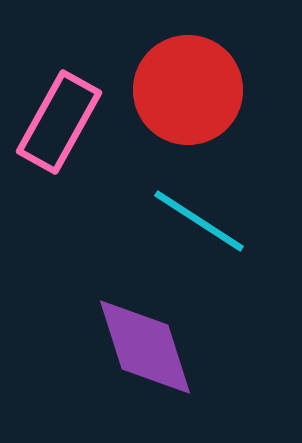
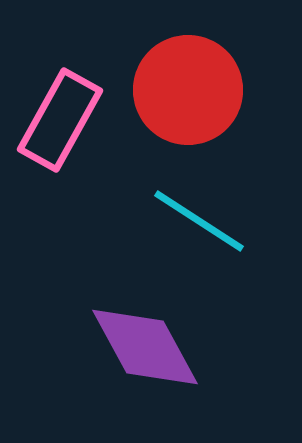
pink rectangle: moved 1 px right, 2 px up
purple diamond: rotated 11 degrees counterclockwise
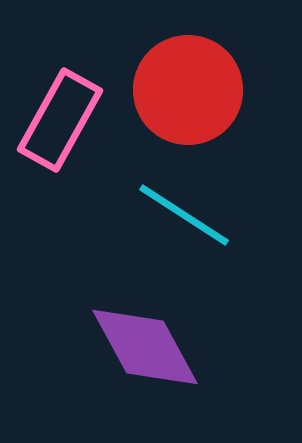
cyan line: moved 15 px left, 6 px up
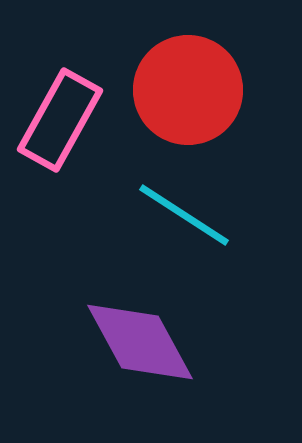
purple diamond: moved 5 px left, 5 px up
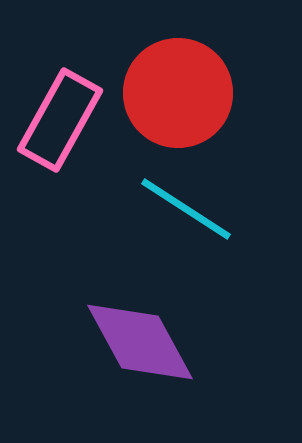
red circle: moved 10 px left, 3 px down
cyan line: moved 2 px right, 6 px up
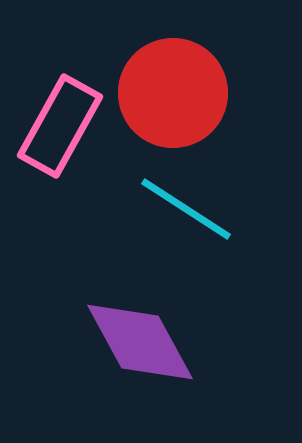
red circle: moved 5 px left
pink rectangle: moved 6 px down
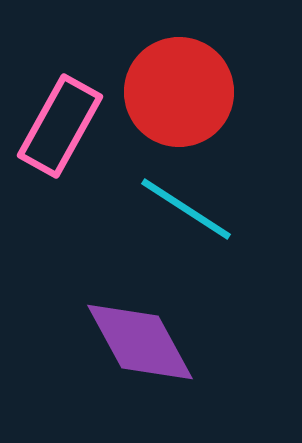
red circle: moved 6 px right, 1 px up
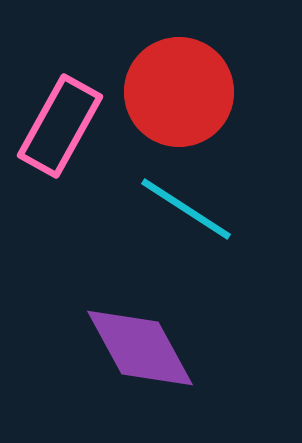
purple diamond: moved 6 px down
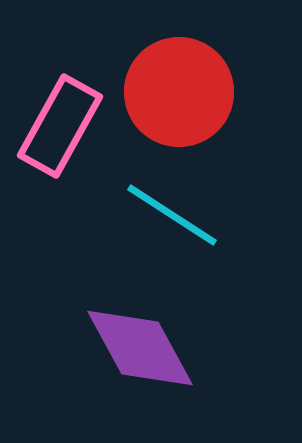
cyan line: moved 14 px left, 6 px down
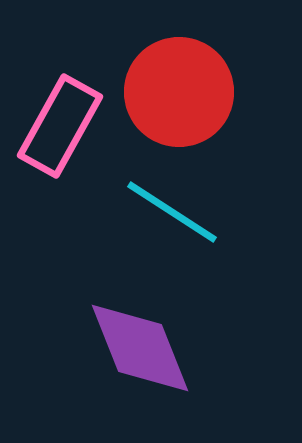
cyan line: moved 3 px up
purple diamond: rotated 7 degrees clockwise
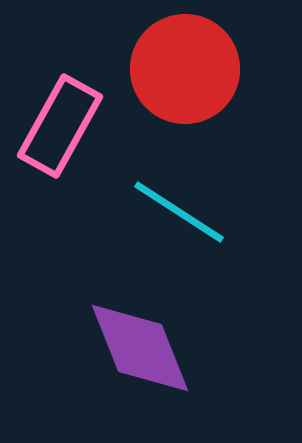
red circle: moved 6 px right, 23 px up
cyan line: moved 7 px right
